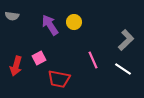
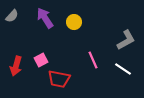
gray semicircle: rotated 56 degrees counterclockwise
purple arrow: moved 5 px left, 7 px up
gray L-shape: rotated 15 degrees clockwise
pink square: moved 2 px right, 2 px down
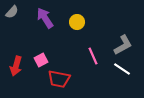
gray semicircle: moved 4 px up
yellow circle: moved 3 px right
gray L-shape: moved 3 px left, 5 px down
pink line: moved 4 px up
white line: moved 1 px left
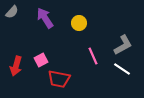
yellow circle: moved 2 px right, 1 px down
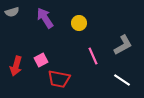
gray semicircle: rotated 32 degrees clockwise
white line: moved 11 px down
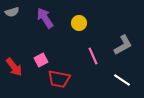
red arrow: moved 2 px left, 1 px down; rotated 54 degrees counterclockwise
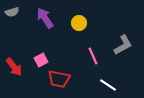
white line: moved 14 px left, 5 px down
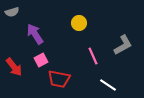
purple arrow: moved 10 px left, 16 px down
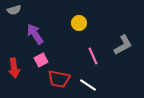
gray semicircle: moved 2 px right, 2 px up
red arrow: moved 1 px down; rotated 30 degrees clockwise
white line: moved 20 px left
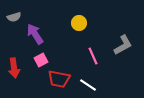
gray semicircle: moved 7 px down
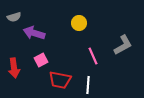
purple arrow: moved 1 px left, 1 px up; rotated 40 degrees counterclockwise
red trapezoid: moved 1 px right, 1 px down
white line: rotated 60 degrees clockwise
